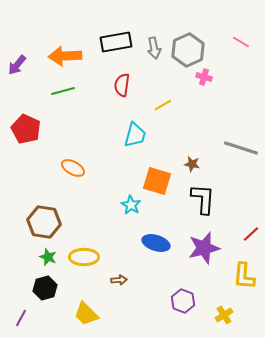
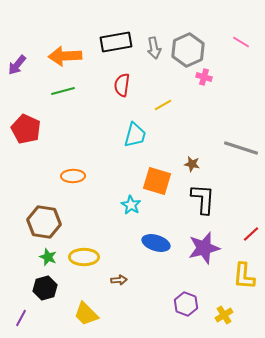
orange ellipse: moved 8 px down; rotated 30 degrees counterclockwise
purple hexagon: moved 3 px right, 3 px down
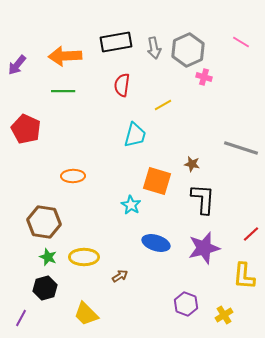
green line: rotated 15 degrees clockwise
brown arrow: moved 1 px right, 4 px up; rotated 28 degrees counterclockwise
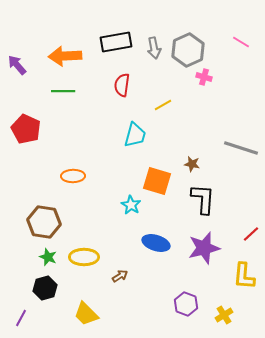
purple arrow: rotated 100 degrees clockwise
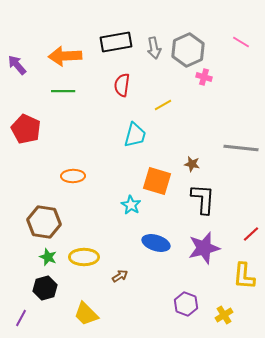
gray line: rotated 12 degrees counterclockwise
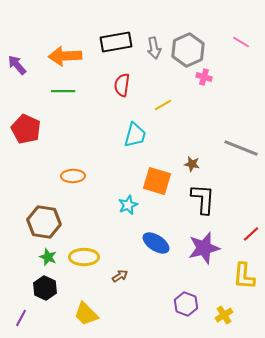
gray line: rotated 16 degrees clockwise
cyan star: moved 3 px left; rotated 18 degrees clockwise
blue ellipse: rotated 16 degrees clockwise
black hexagon: rotated 20 degrees counterclockwise
